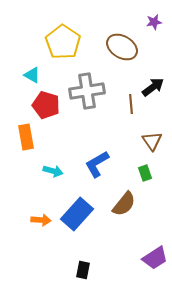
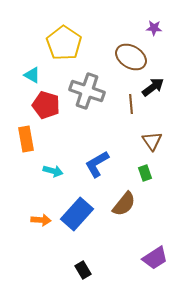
purple star: moved 6 px down; rotated 14 degrees clockwise
yellow pentagon: moved 1 px right, 1 px down
brown ellipse: moved 9 px right, 10 px down
gray cross: rotated 28 degrees clockwise
orange rectangle: moved 2 px down
black rectangle: rotated 42 degrees counterclockwise
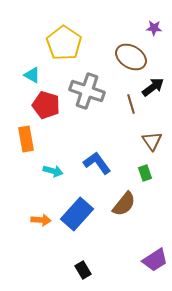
brown line: rotated 12 degrees counterclockwise
blue L-shape: moved 1 px up; rotated 84 degrees clockwise
purple trapezoid: moved 2 px down
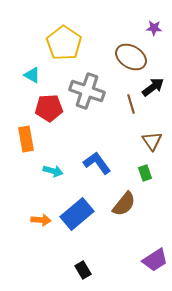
red pentagon: moved 3 px right, 3 px down; rotated 20 degrees counterclockwise
blue rectangle: rotated 8 degrees clockwise
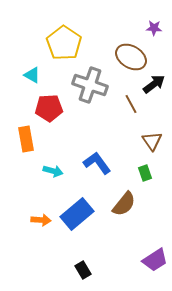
black arrow: moved 1 px right, 3 px up
gray cross: moved 3 px right, 6 px up
brown line: rotated 12 degrees counterclockwise
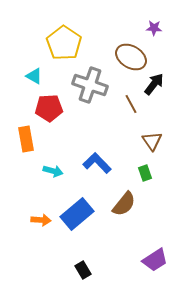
cyan triangle: moved 2 px right, 1 px down
black arrow: rotated 15 degrees counterclockwise
blue L-shape: rotated 8 degrees counterclockwise
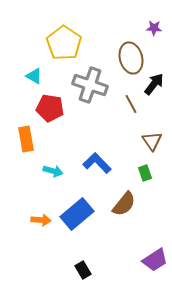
brown ellipse: moved 1 px down; rotated 44 degrees clockwise
red pentagon: moved 1 px right; rotated 12 degrees clockwise
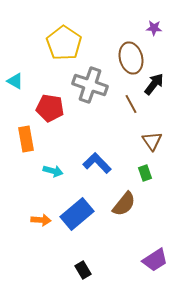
cyan triangle: moved 19 px left, 5 px down
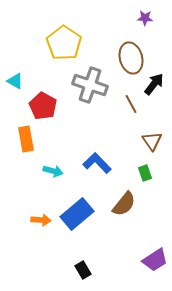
purple star: moved 9 px left, 10 px up
red pentagon: moved 7 px left, 2 px up; rotated 20 degrees clockwise
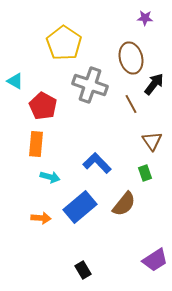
orange rectangle: moved 10 px right, 5 px down; rotated 15 degrees clockwise
cyan arrow: moved 3 px left, 6 px down
blue rectangle: moved 3 px right, 7 px up
orange arrow: moved 2 px up
